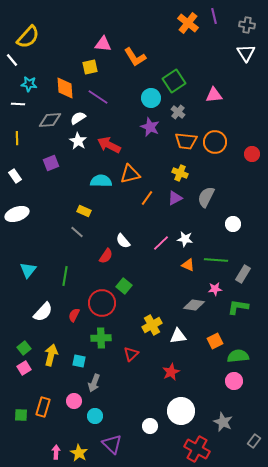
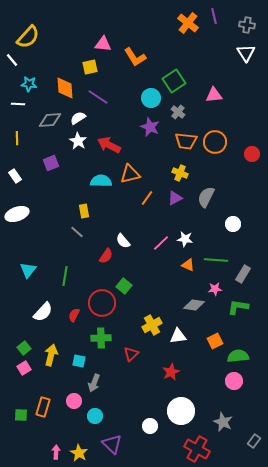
yellow rectangle at (84, 211): rotated 56 degrees clockwise
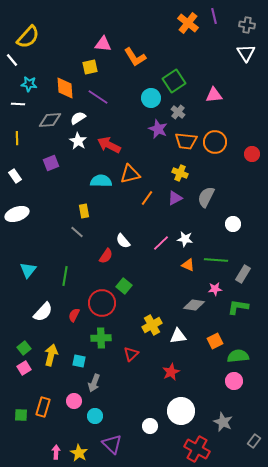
purple star at (150, 127): moved 8 px right, 2 px down
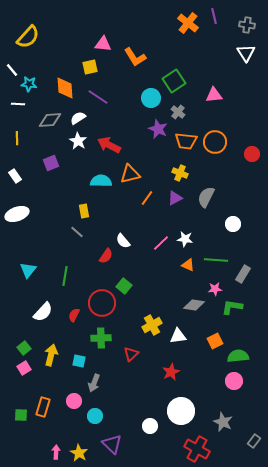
white line at (12, 60): moved 10 px down
green L-shape at (238, 307): moved 6 px left
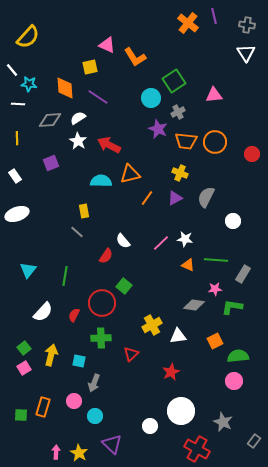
pink triangle at (103, 44): moved 4 px right, 1 px down; rotated 18 degrees clockwise
gray cross at (178, 112): rotated 24 degrees clockwise
white circle at (233, 224): moved 3 px up
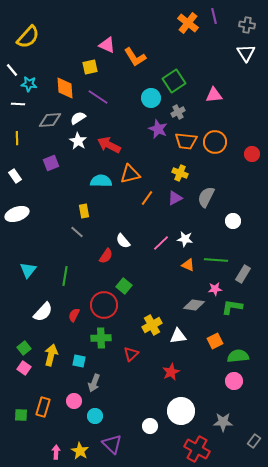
red circle at (102, 303): moved 2 px right, 2 px down
pink square at (24, 368): rotated 24 degrees counterclockwise
gray star at (223, 422): rotated 24 degrees counterclockwise
yellow star at (79, 453): moved 1 px right, 2 px up
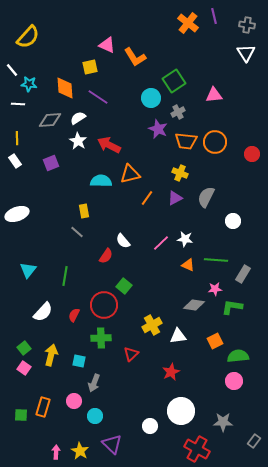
white rectangle at (15, 176): moved 15 px up
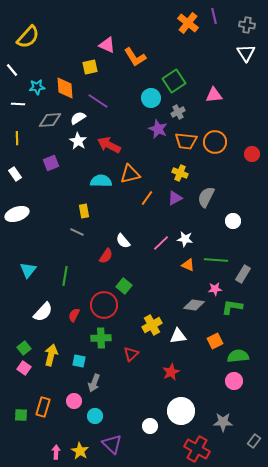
cyan star at (29, 84): moved 8 px right, 3 px down; rotated 14 degrees counterclockwise
purple line at (98, 97): moved 4 px down
white rectangle at (15, 161): moved 13 px down
gray line at (77, 232): rotated 16 degrees counterclockwise
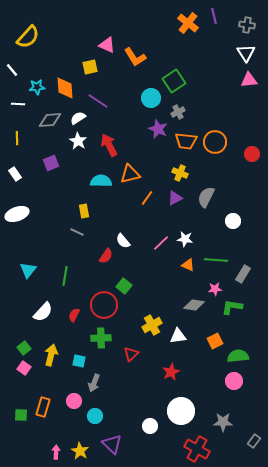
pink triangle at (214, 95): moved 35 px right, 15 px up
red arrow at (109, 145): rotated 35 degrees clockwise
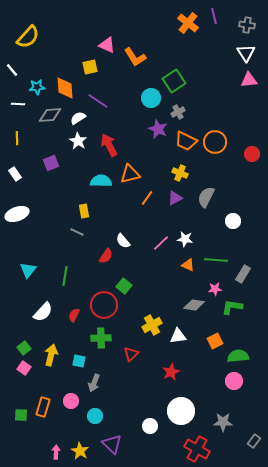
gray diamond at (50, 120): moved 5 px up
orange trapezoid at (186, 141): rotated 20 degrees clockwise
pink circle at (74, 401): moved 3 px left
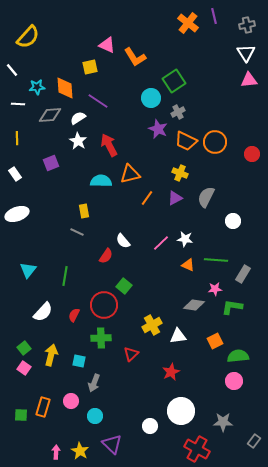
gray cross at (247, 25): rotated 21 degrees counterclockwise
